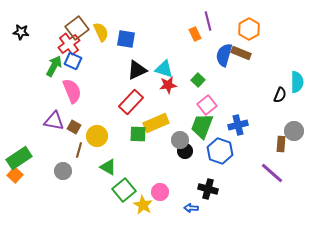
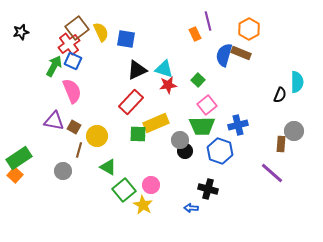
black star at (21, 32): rotated 21 degrees counterclockwise
green trapezoid at (202, 126): rotated 112 degrees counterclockwise
pink circle at (160, 192): moved 9 px left, 7 px up
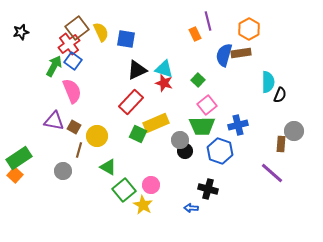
brown rectangle at (241, 53): rotated 30 degrees counterclockwise
blue square at (73, 61): rotated 12 degrees clockwise
cyan semicircle at (297, 82): moved 29 px left
red star at (168, 85): moved 4 px left, 2 px up; rotated 24 degrees clockwise
green square at (138, 134): rotated 24 degrees clockwise
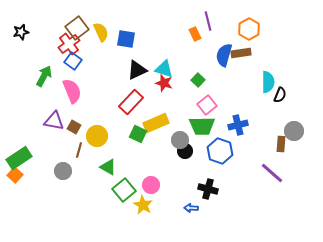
green arrow at (54, 66): moved 10 px left, 10 px down
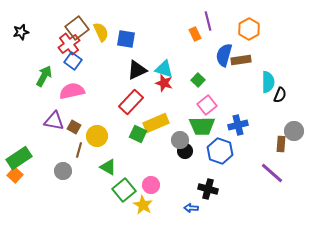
brown rectangle at (241, 53): moved 7 px down
pink semicircle at (72, 91): rotated 80 degrees counterclockwise
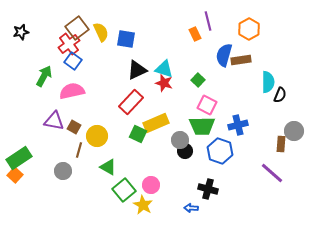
pink square at (207, 105): rotated 24 degrees counterclockwise
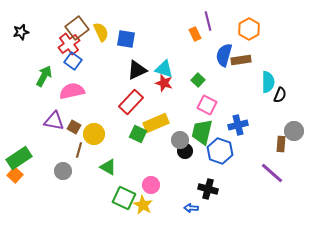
green trapezoid at (202, 126): moved 6 px down; rotated 104 degrees clockwise
yellow circle at (97, 136): moved 3 px left, 2 px up
green square at (124, 190): moved 8 px down; rotated 25 degrees counterclockwise
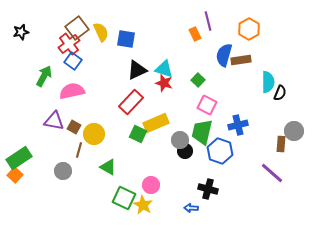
black semicircle at (280, 95): moved 2 px up
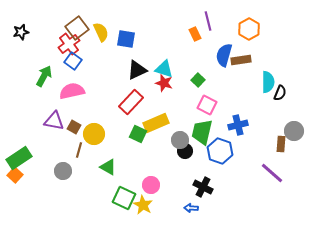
black cross at (208, 189): moved 5 px left, 2 px up; rotated 12 degrees clockwise
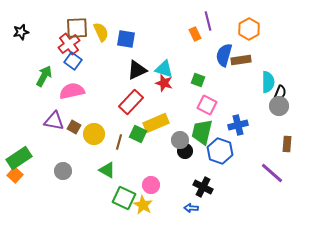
brown square at (77, 28): rotated 35 degrees clockwise
green square at (198, 80): rotated 24 degrees counterclockwise
gray circle at (294, 131): moved 15 px left, 25 px up
brown rectangle at (281, 144): moved 6 px right
brown line at (79, 150): moved 40 px right, 8 px up
green triangle at (108, 167): moved 1 px left, 3 px down
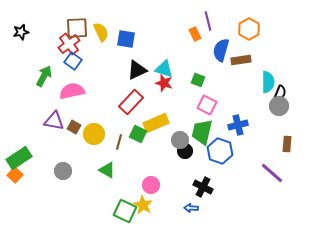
blue semicircle at (224, 55): moved 3 px left, 5 px up
green square at (124, 198): moved 1 px right, 13 px down
